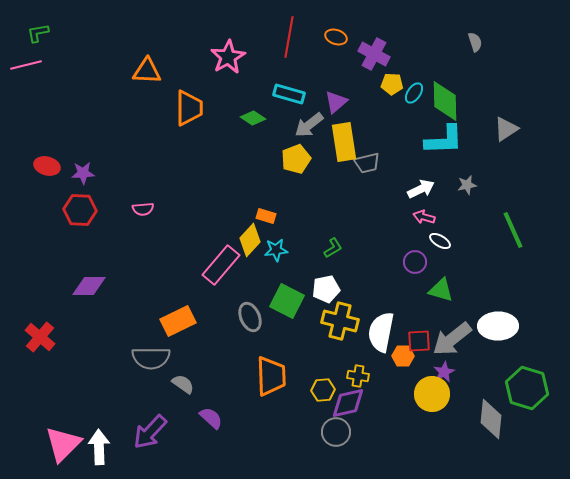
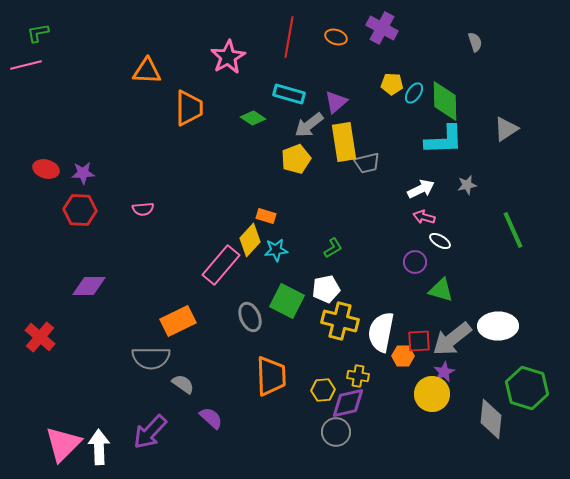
purple cross at (374, 54): moved 8 px right, 26 px up
red ellipse at (47, 166): moved 1 px left, 3 px down
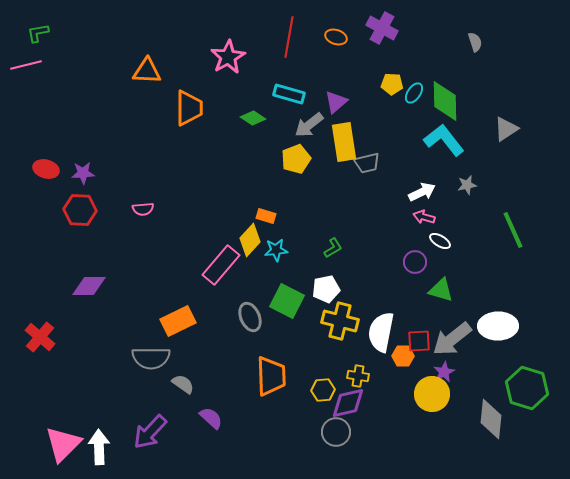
cyan L-shape at (444, 140): rotated 126 degrees counterclockwise
white arrow at (421, 189): moved 1 px right, 3 px down
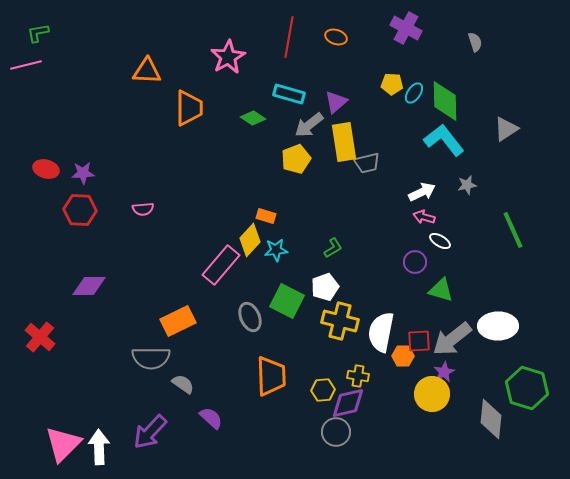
purple cross at (382, 28): moved 24 px right
white pentagon at (326, 289): moved 1 px left, 2 px up; rotated 8 degrees counterclockwise
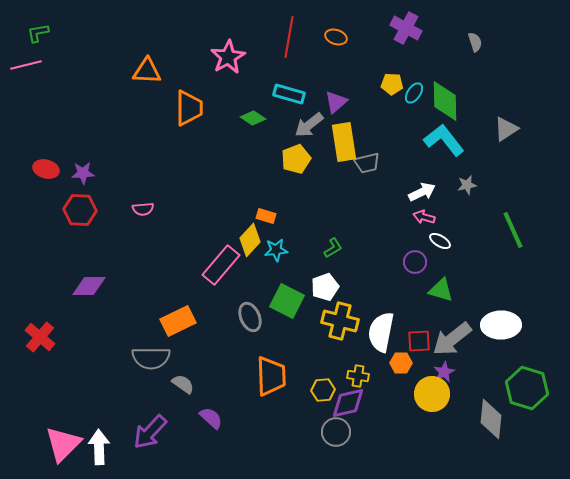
white ellipse at (498, 326): moved 3 px right, 1 px up
orange hexagon at (403, 356): moved 2 px left, 7 px down
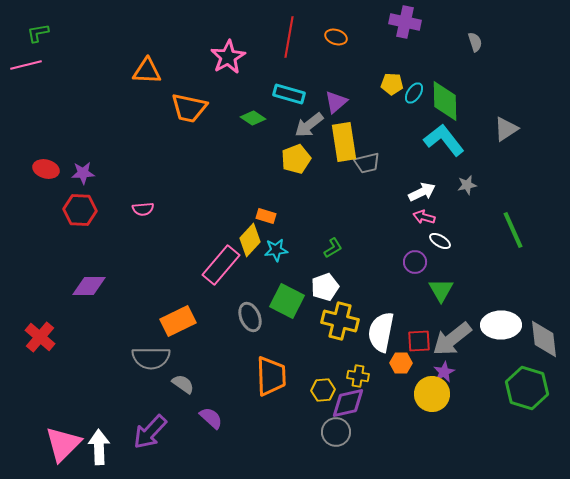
purple cross at (406, 28): moved 1 px left, 6 px up; rotated 16 degrees counterclockwise
orange trapezoid at (189, 108): rotated 102 degrees clockwise
green triangle at (441, 290): rotated 44 degrees clockwise
gray diamond at (491, 419): moved 53 px right, 80 px up; rotated 12 degrees counterclockwise
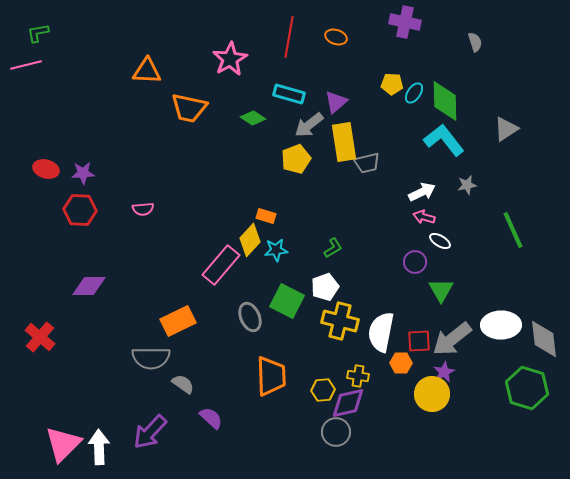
pink star at (228, 57): moved 2 px right, 2 px down
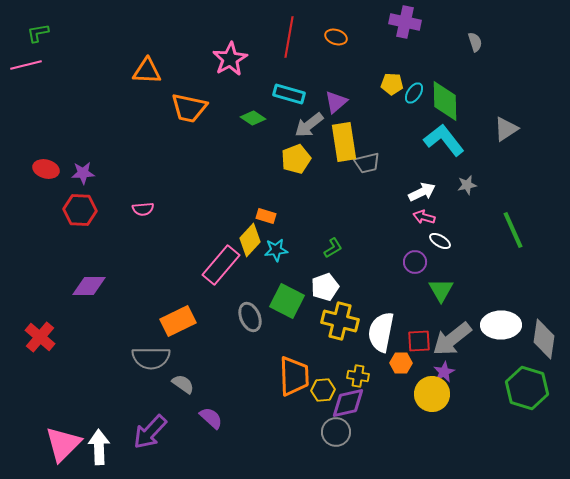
gray diamond at (544, 339): rotated 15 degrees clockwise
orange trapezoid at (271, 376): moved 23 px right
